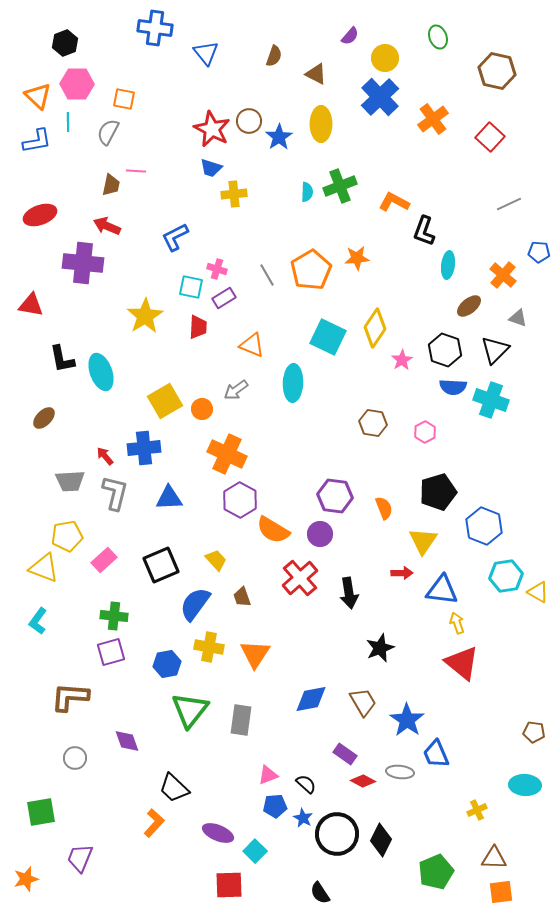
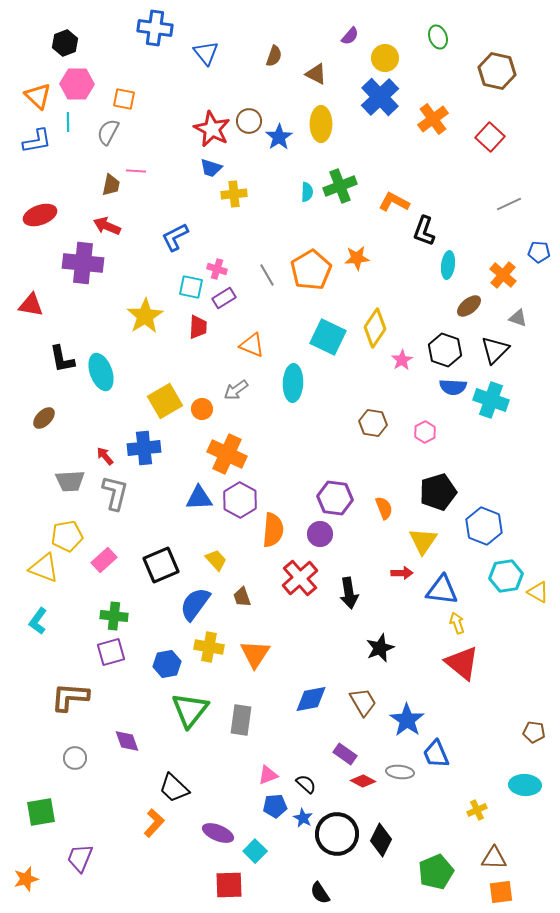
purple hexagon at (335, 496): moved 2 px down
blue triangle at (169, 498): moved 30 px right
orange semicircle at (273, 530): rotated 116 degrees counterclockwise
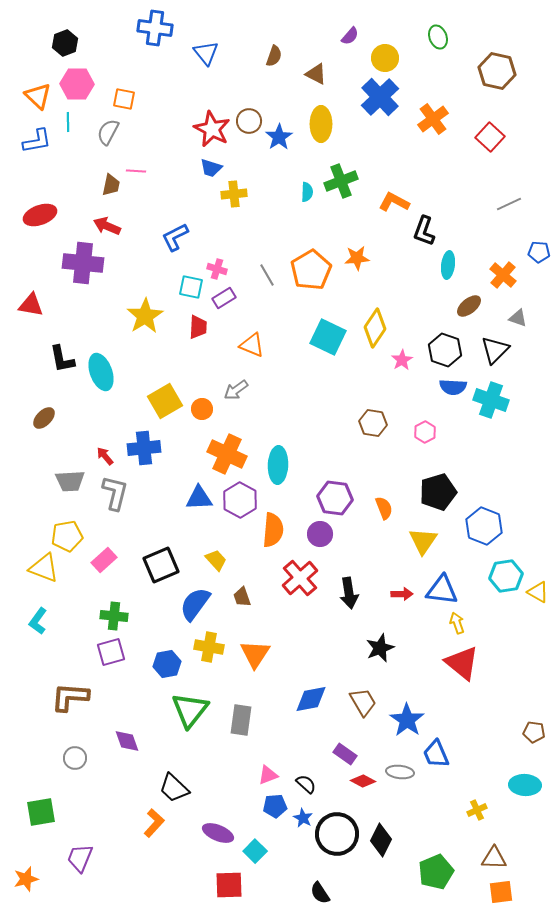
green cross at (340, 186): moved 1 px right, 5 px up
cyan ellipse at (293, 383): moved 15 px left, 82 px down
red arrow at (402, 573): moved 21 px down
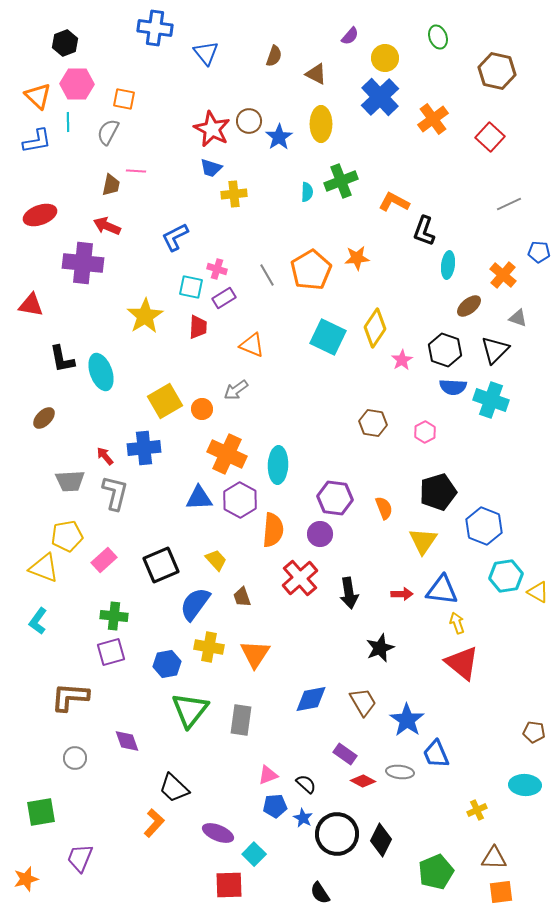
cyan square at (255, 851): moved 1 px left, 3 px down
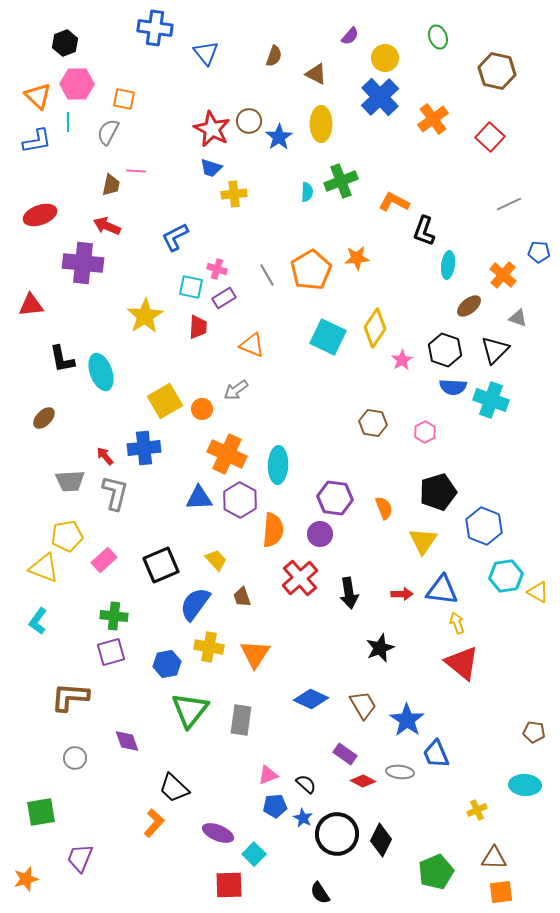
red triangle at (31, 305): rotated 16 degrees counterclockwise
blue diamond at (311, 699): rotated 36 degrees clockwise
brown trapezoid at (363, 702): moved 3 px down
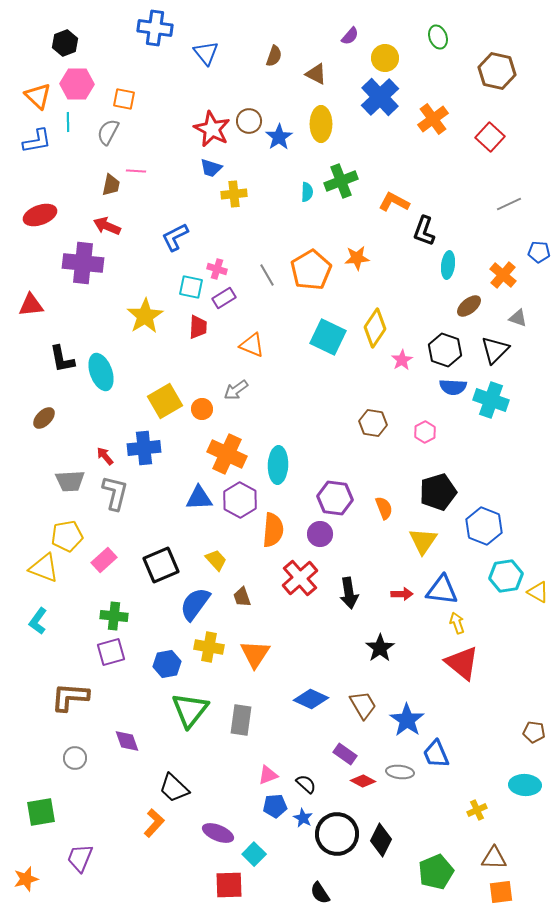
black star at (380, 648): rotated 12 degrees counterclockwise
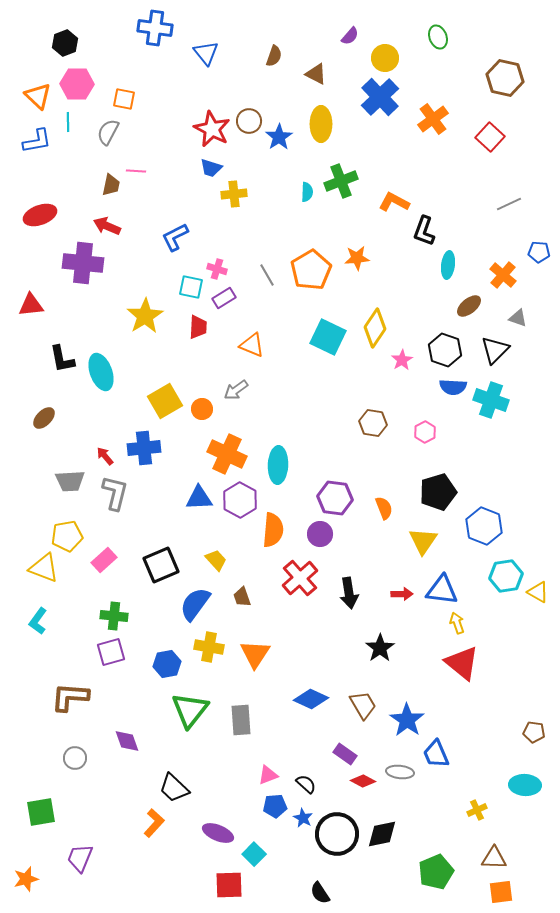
brown hexagon at (497, 71): moved 8 px right, 7 px down
gray rectangle at (241, 720): rotated 12 degrees counterclockwise
black diamond at (381, 840): moved 1 px right, 6 px up; rotated 52 degrees clockwise
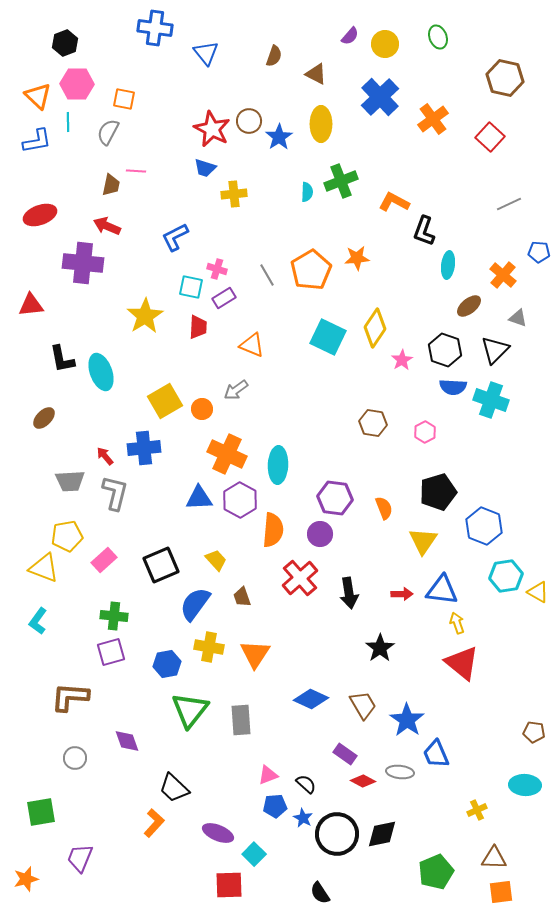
yellow circle at (385, 58): moved 14 px up
blue trapezoid at (211, 168): moved 6 px left
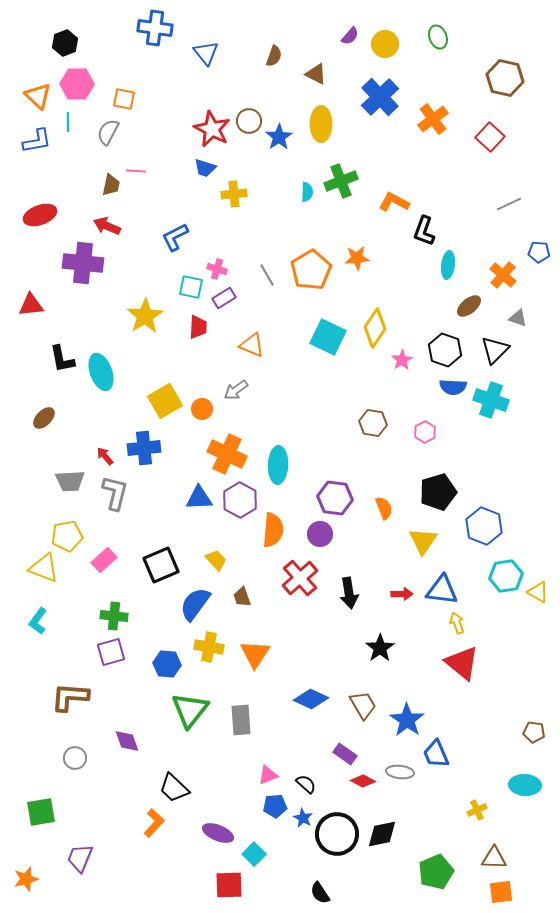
blue hexagon at (167, 664): rotated 16 degrees clockwise
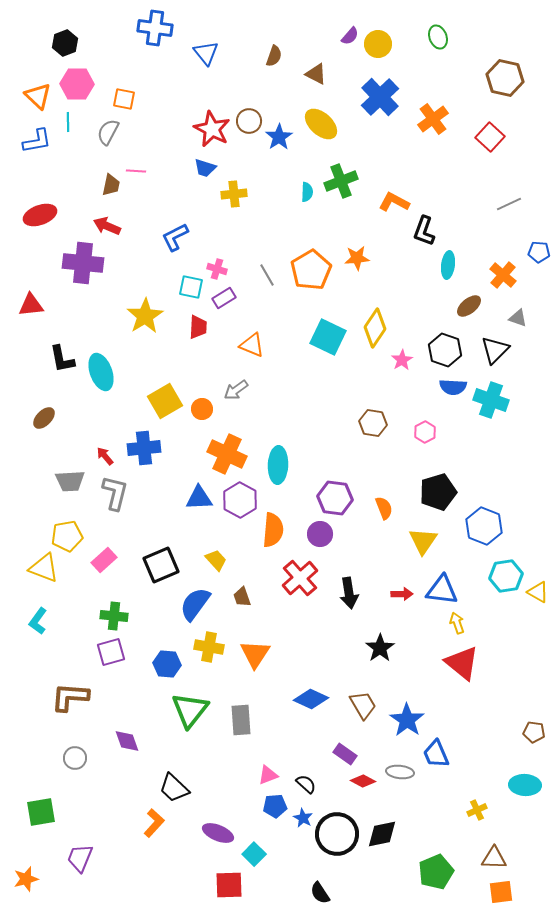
yellow circle at (385, 44): moved 7 px left
yellow ellipse at (321, 124): rotated 48 degrees counterclockwise
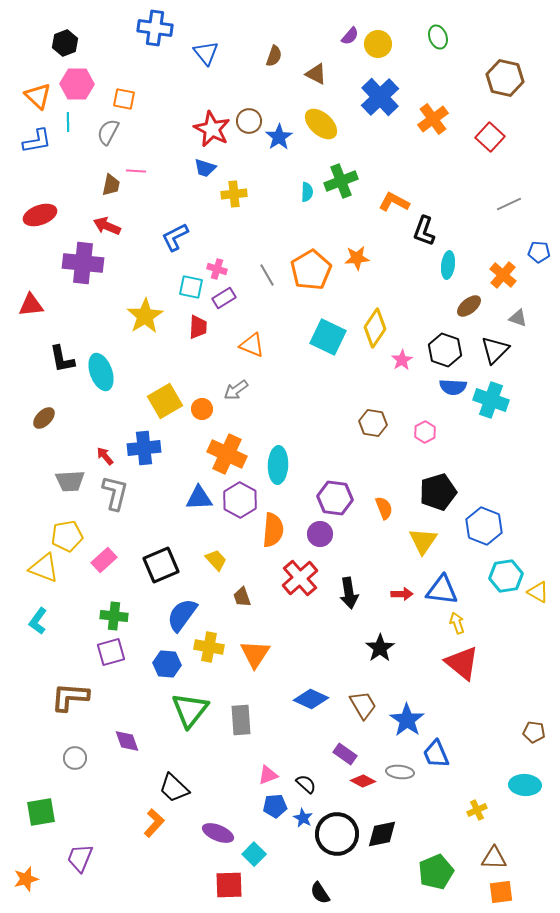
blue semicircle at (195, 604): moved 13 px left, 11 px down
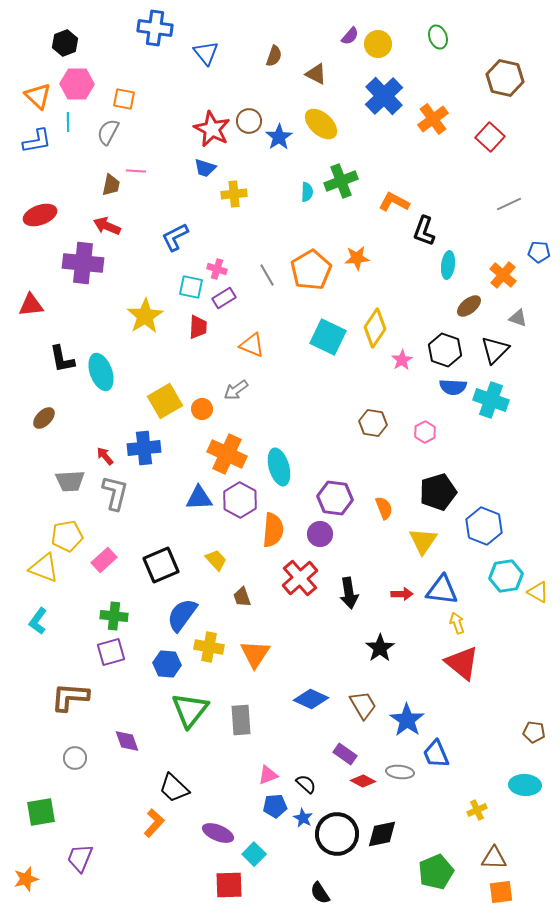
blue cross at (380, 97): moved 4 px right, 1 px up
cyan ellipse at (278, 465): moved 1 px right, 2 px down; rotated 18 degrees counterclockwise
